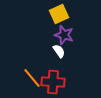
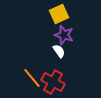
red cross: rotated 25 degrees clockwise
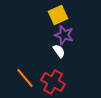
yellow square: moved 1 px left, 1 px down
orange line: moved 7 px left
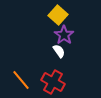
yellow square: rotated 24 degrees counterclockwise
purple star: rotated 18 degrees clockwise
orange line: moved 4 px left, 2 px down
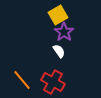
yellow square: rotated 18 degrees clockwise
purple star: moved 3 px up
orange line: moved 1 px right
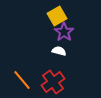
yellow square: moved 1 px left, 1 px down
white semicircle: rotated 40 degrees counterclockwise
red cross: rotated 25 degrees clockwise
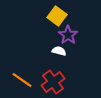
yellow square: rotated 24 degrees counterclockwise
purple star: moved 4 px right, 3 px down
orange line: rotated 15 degrees counterclockwise
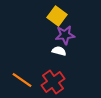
purple star: moved 3 px left; rotated 30 degrees clockwise
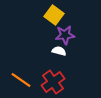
yellow square: moved 3 px left, 1 px up
orange line: moved 1 px left
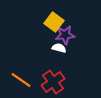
yellow square: moved 7 px down
white semicircle: moved 3 px up
